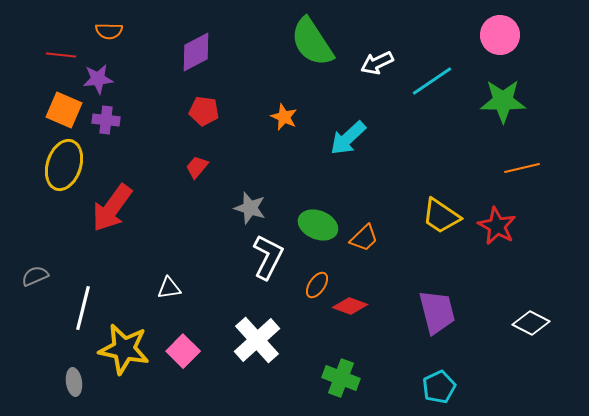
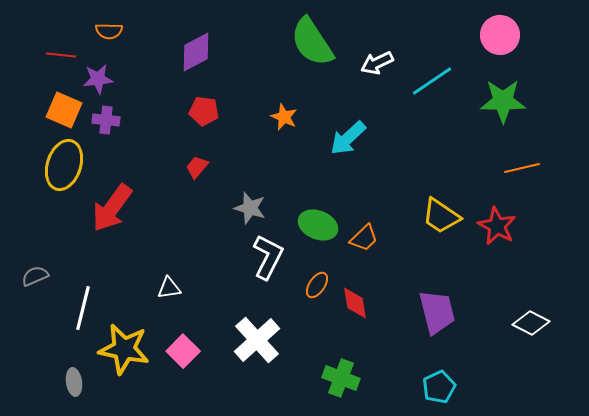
red diamond: moved 5 px right, 3 px up; rotated 60 degrees clockwise
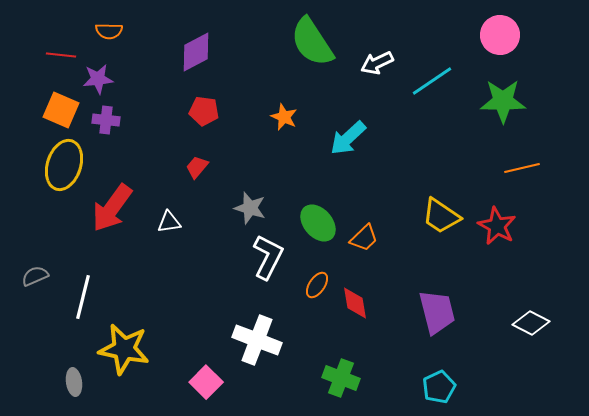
orange square: moved 3 px left
green ellipse: moved 2 px up; rotated 27 degrees clockwise
white triangle: moved 66 px up
white line: moved 11 px up
white cross: rotated 27 degrees counterclockwise
pink square: moved 23 px right, 31 px down
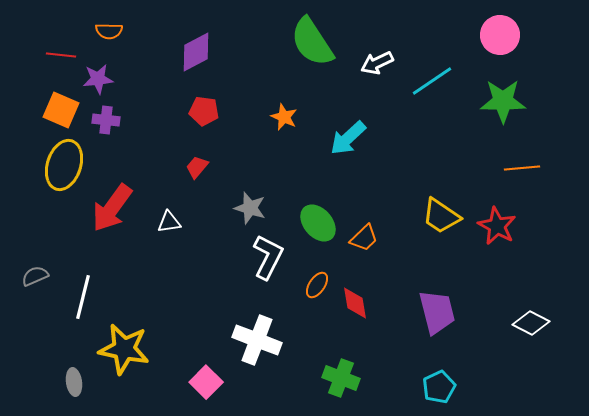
orange line: rotated 8 degrees clockwise
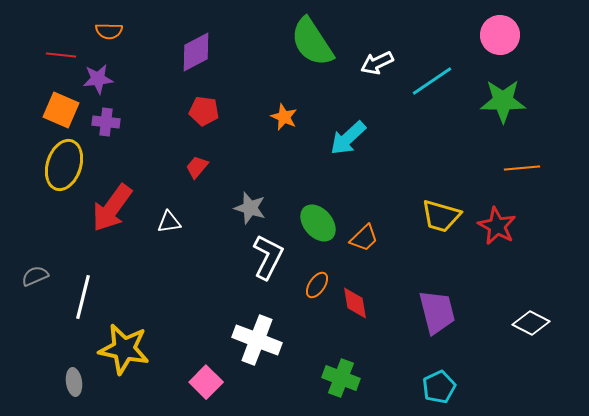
purple cross: moved 2 px down
yellow trapezoid: rotated 18 degrees counterclockwise
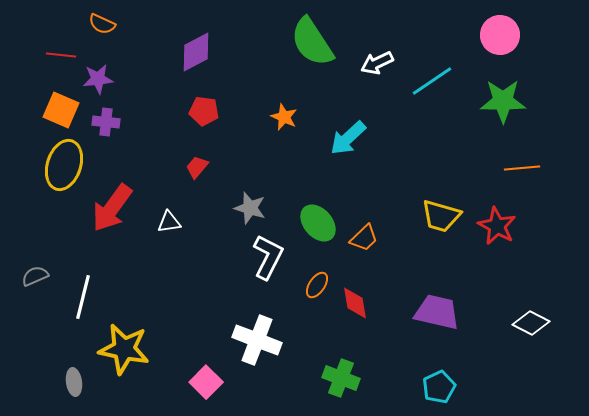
orange semicircle: moved 7 px left, 7 px up; rotated 24 degrees clockwise
purple trapezoid: rotated 63 degrees counterclockwise
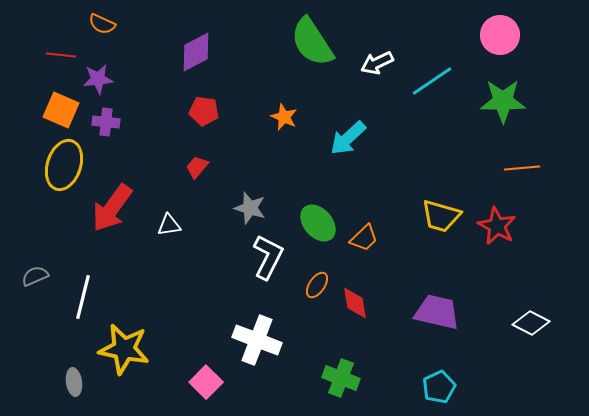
white triangle: moved 3 px down
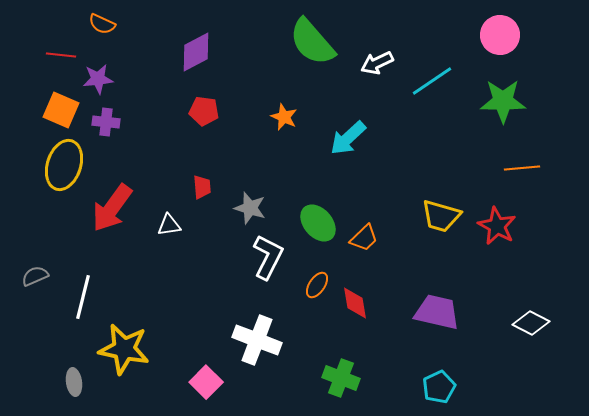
green semicircle: rotated 8 degrees counterclockwise
red trapezoid: moved 5 px right, 20 px down; rotated 135 degrees clockwise
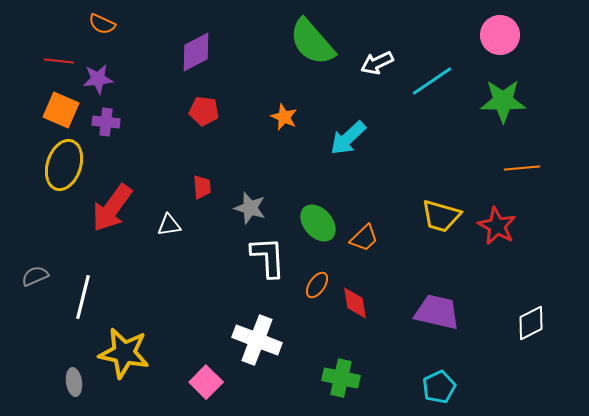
red line: moved 2 px left, 6 px down
white L-shape: rotated 30 degrees counterclockwise
white diamond: rotated 54 degrees counterclockwise
yellow star: moved 4 px down
green cross: rotated 9 degrees counterclockwise
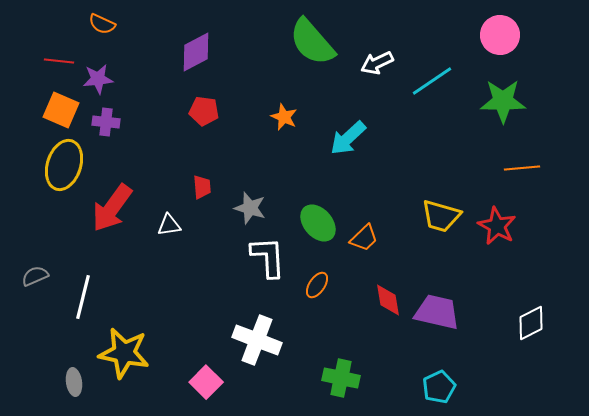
red diamond: moved 33 px right, 3 px up
